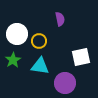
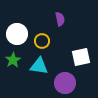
yellow circle: moved 3 px right
cyan triangle: moved 1 px left
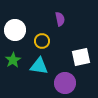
white circle: moved 2 px left, 4 px up
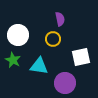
white circle: moved 3 px right, 5 px down
yellow circle: moved 11 px right, 2 px up
green star: rotated 14 degrees counterclockwise
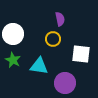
white circle: moved 5 px left, 1 px up
white square: moved 3 px up; rotated 18 degrees clockwise
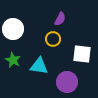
purple semicircle: rotated 40 degrees clockwise
white circle: moved 5 px up
white square: moved 1 px right
purple circle: moved 2 px right, 1 px up
